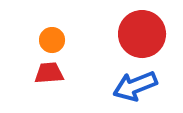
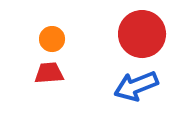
orange circle: moved 1 px up
blue arrow: moved 1 px right
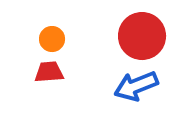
red circle: moved 2 px down
red trapezoid: moved 1 px up
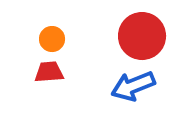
blue arrow: moved 3 px left
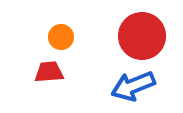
orange circle: moved 9 px right, 2 px up
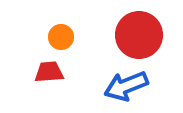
red circle: moved 3 px left, 1 px up
blue arrow: moved 7 px left
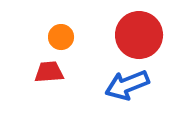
blue arrow: moved 1 px right, 1 px up
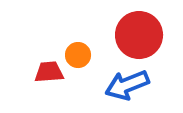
orange circle: moved 17 px right, 18 px down
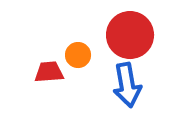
red circle: moved 9 px left
blue arrow: rotated 78 degrees counterclockwise
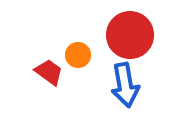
red trapezoid: rotated 40 degrees clockwise
blue arrow: moved 2 px left
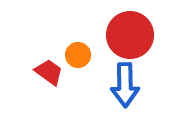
blue arrow: rotated 9 degrees clockwise
